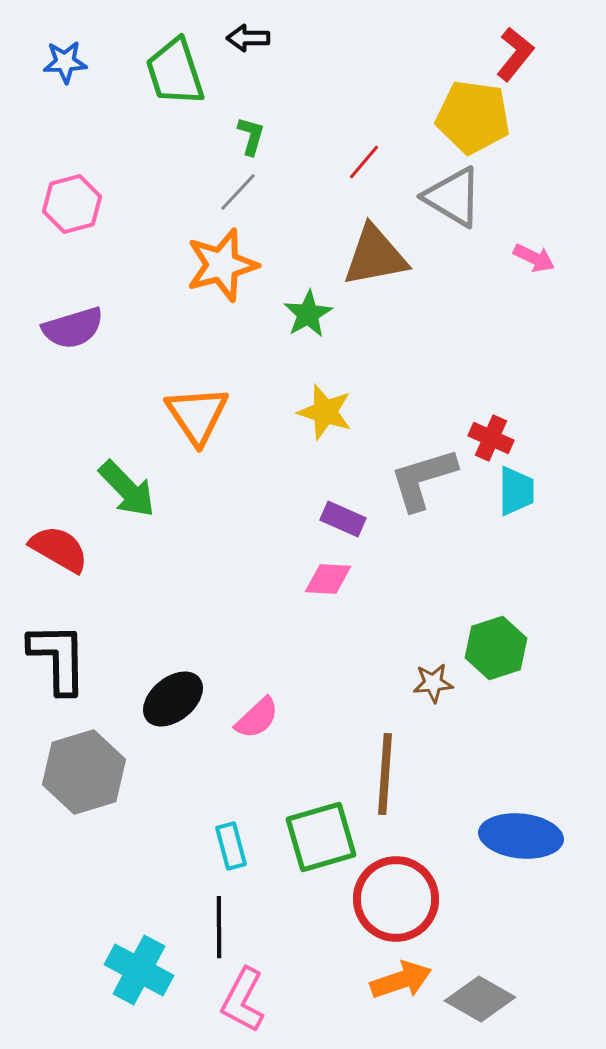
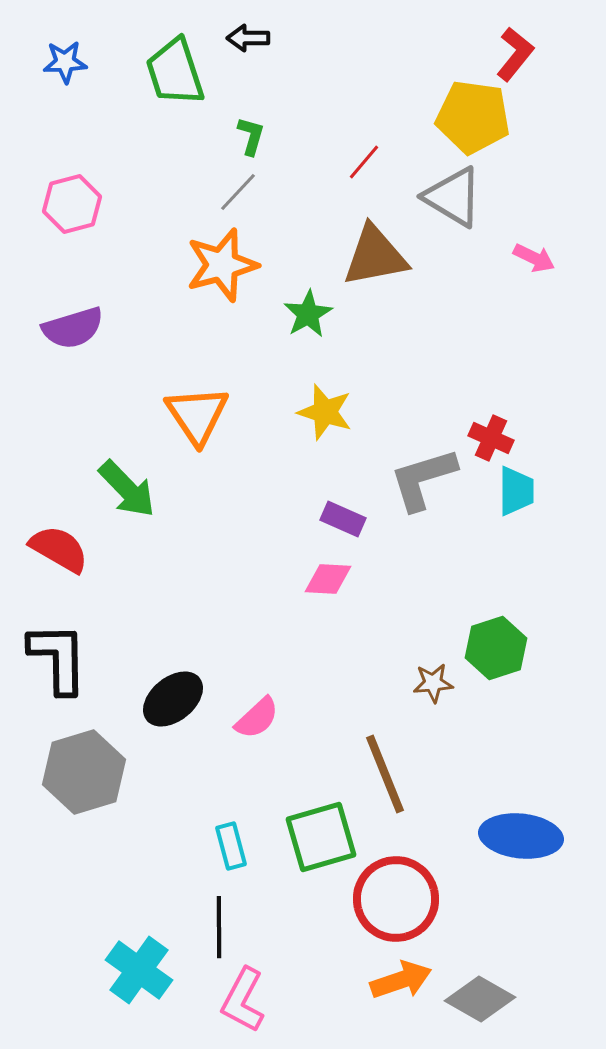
brown line: rotated 26 degrees counterclockwise
cyan cross: rotated 8 degrees clockwise
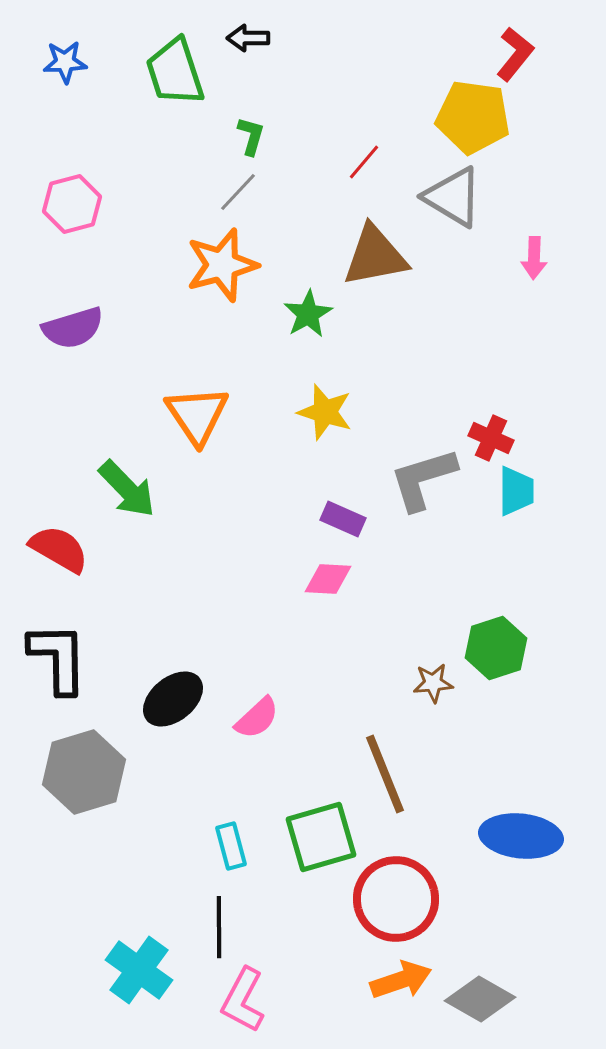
pink arrow: rotated 66 degrees clockwise
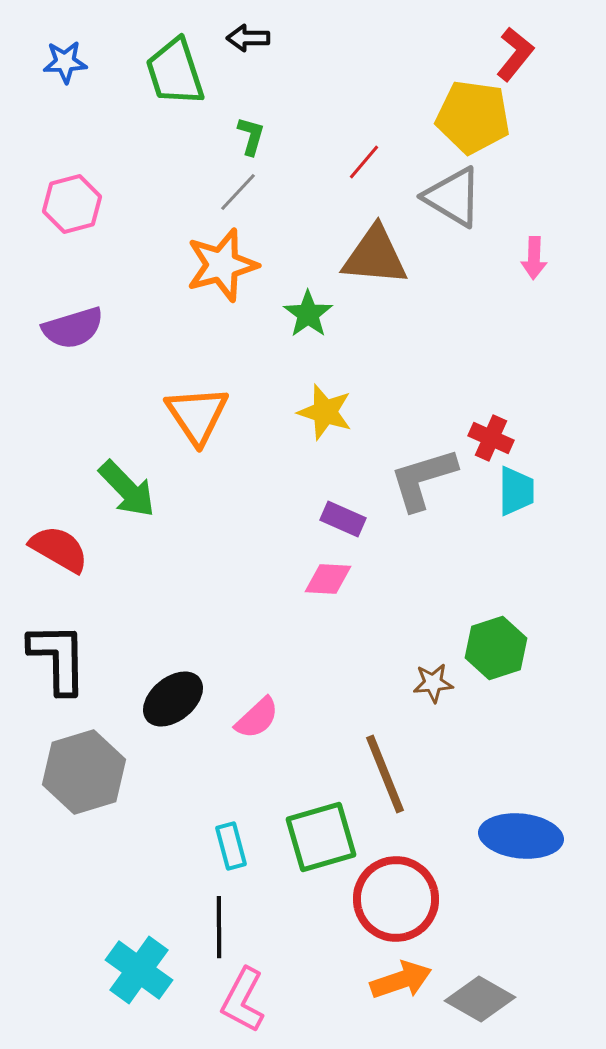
brown triangle: rotated 16 degrees clockwise
green star: rotated 6 degrees counterclockwise
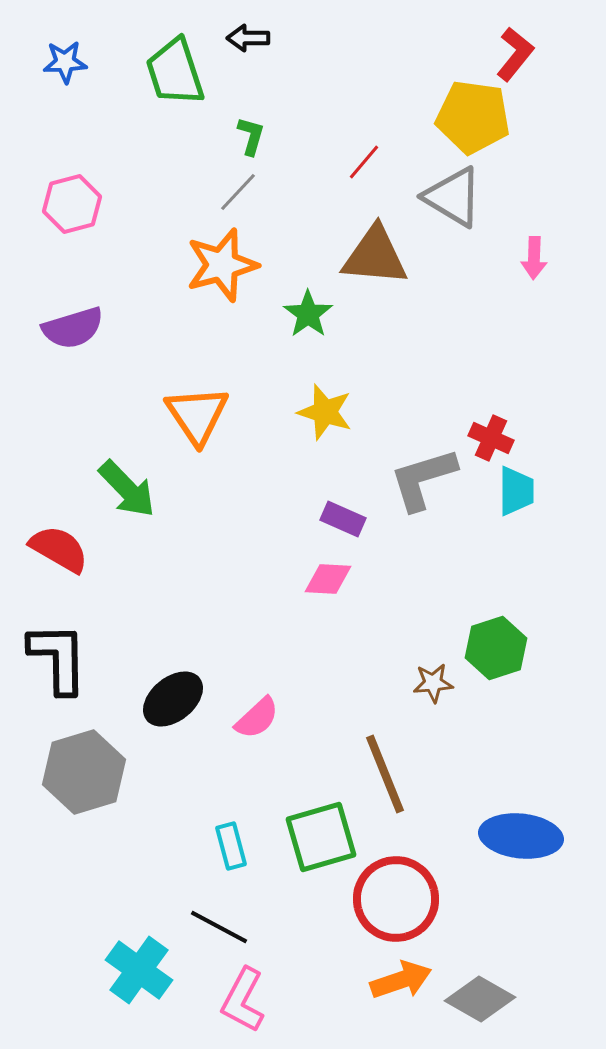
black line: rotated 62 degrees counterclockwise
